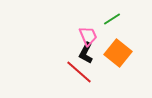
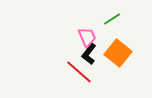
pink trapezoid: moved 1 px left, 1 px down
black L-shape: moved 3 px right, 1 px down; rotated 10 degrees clockwise
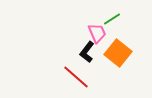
pink trapezoid: moved 10 px right, 4 px up
black L-shape: moved 2 px left, 2 px up
red line: moved 3 px left, 5 px down
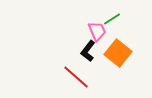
pink trapezoid: moved 2 px up
black L-shape: moved 1 px right, 1 px up
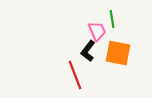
green line: rotated 66 degrees counterclockwise
orange square: rotated 28 degrees counterclockwise
red line: moved 1 px left, 2 px up; rotated 28 degrees clockwise
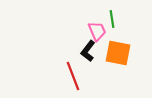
red line: moved 2 px left, 1 px down
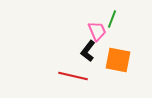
green line: rotated 30 degrees clockwise
orange square: moved 7 px down
red line: rotated 56 degrees counterclockwise
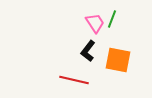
pink trapezoid: moved 2 px left, 8 px up; rotated 10 degrees counterclockwise
red line: moved 1 px right, 4 px down
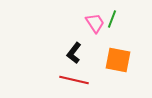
black L-shape: moved 14 px left, 2 px down
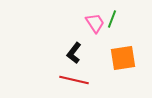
orange square: moved 5 px right, 2 px up; rotated 20 degrees counterclockwise
